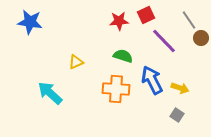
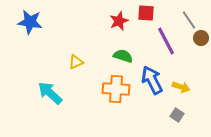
red square: moved 2 px up; rotated 30 degrees clockwise
red star: rotated 18 degrees counterclockwise
purple line: moved 2 px right; rotated 16 degrees clockwise
yellow arrow: moved 1 px right, 1 px up
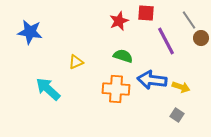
blue star: moved 10 px down
blue arrow: rotated 56 degrees counterclockwise
cyan arrow: moved 2 px left, 4 px up
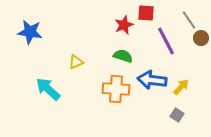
red star: moved 5 px right, 4 px down
yellow arrow: rotated 66 degrees counterclockwise
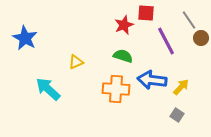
blue star: moved 5 px left, 6 px down; rotated 20 degrees clockwise
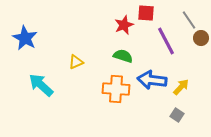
cyan arrow: moved 7 px left, 4 px up
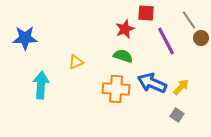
red star: moved 1 px right, 4 px down
blue star: rotated 30 degrees counterclockwise
blue arrow: moved 3 px down; rotated 16 degrees clockwise
cyan arrow: rotated 52 degrees clockwise
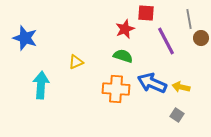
gray line: moved 1 px up; rotated 24 degrees clockwise
blue star: rotated 20 degrees clockwise
yellow arrow: rotated 120 degrees counterclockwise
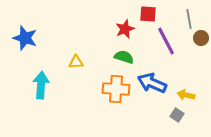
red square: moved 2 px right, 1 px down
green semicircle: moved 1 px right, 1 px down
yellow triangle: rotated 21 degrees clockwise
yellow arrow: moved 5 px right, 8 px down
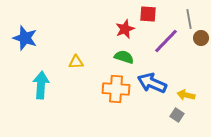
purple line: rotated 72 degrees clockwise
